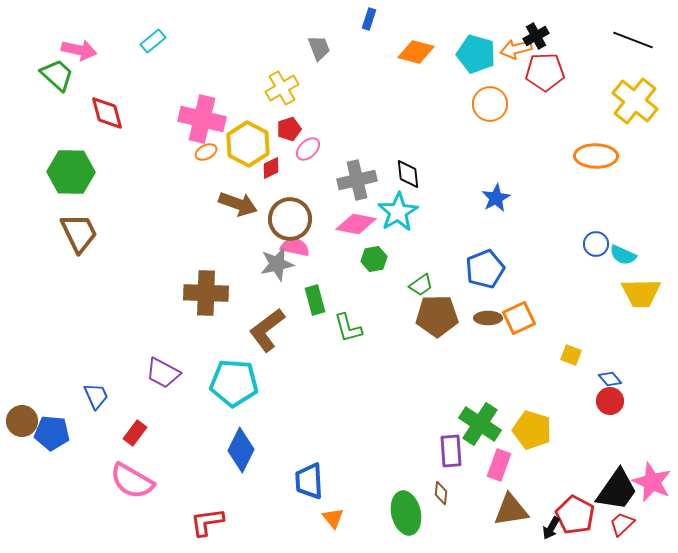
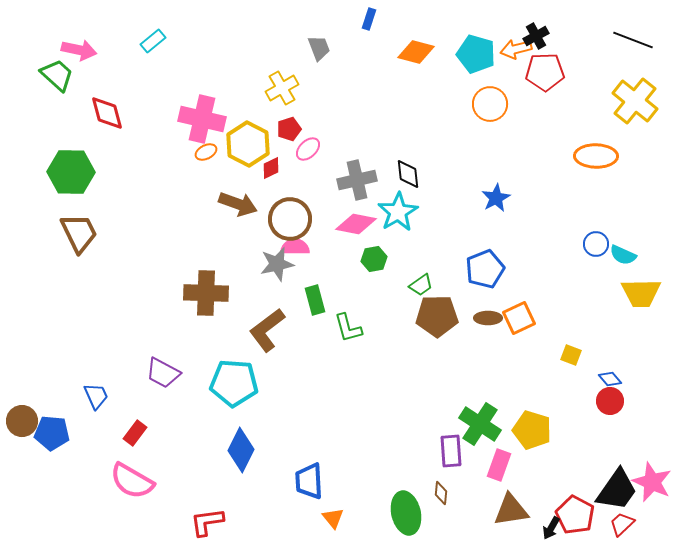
pink semicircle at (295, 247): rotated 12 degrees counterclockwise
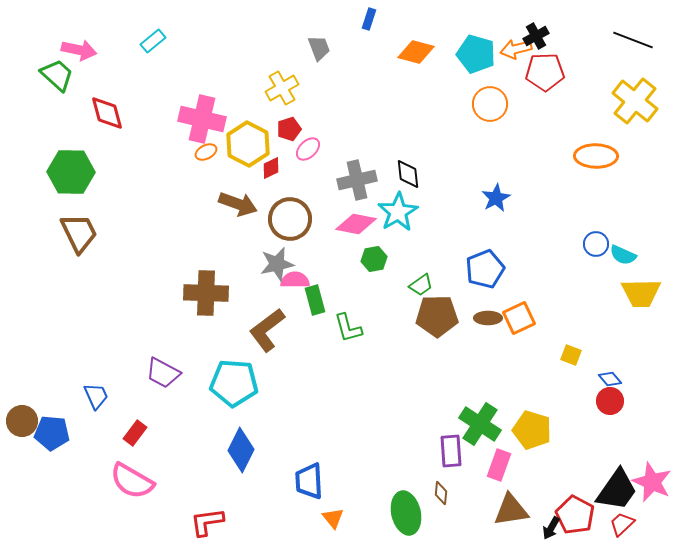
pink semicircle at (295, 247): moved 33 px down
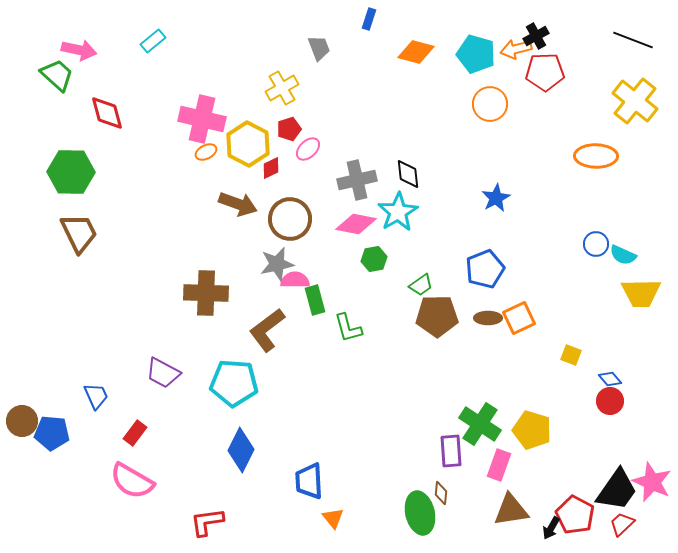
green ellipse at (406, 513): moved 14 px right
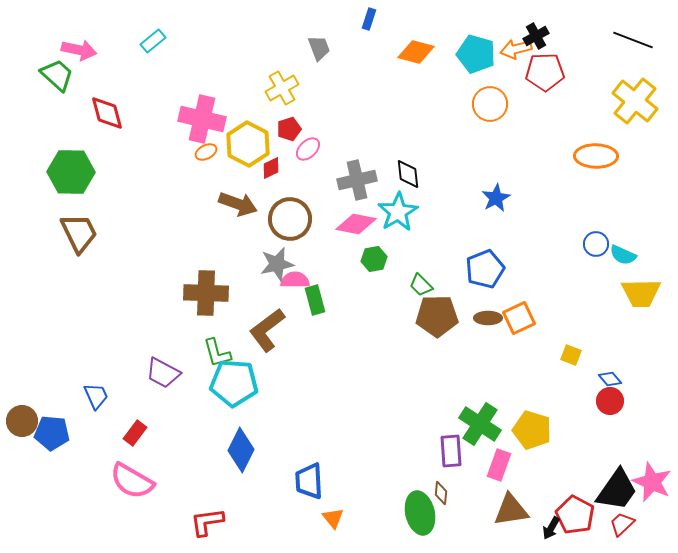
green trapezoid at (421, 285): rotated 80 degrees clockwise
green L-shape at (348, 328): moved 131 px left, 25 px down
